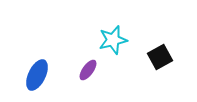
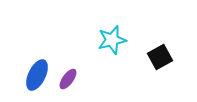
cyan star: moved 1 px left
purple ellipse: moved 20 px left, 9 px down
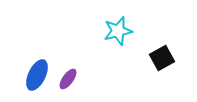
cyan star: moved 6 px right, 9 px up
black square: moved 2 px right, 1 px down
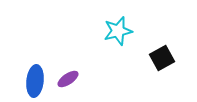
blue ellipse: moved 2 px left, 6 px down; rotated 20 degrees counterclockwise
purple ellipse: rotated 20 degrees clockwise
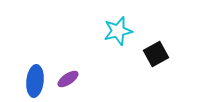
black square: moved 6 px left, 4 px up
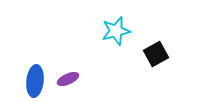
cyan star: moved 2 px left
purple ellipse: rotated 10 degrees clockwise
